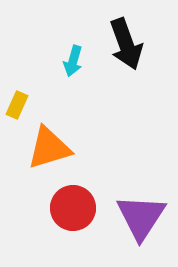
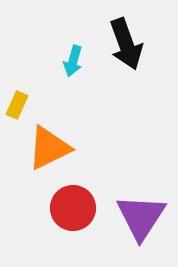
orange triangle: rotated 9 degrees counterclockwise
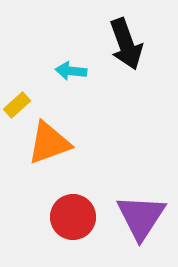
cyan arrow: moved 2 px left, 10 px down; rotated 80 degrees clockwise
yellow rectangle: rotated 24 degrees clockwise
orange triangle: moved 5 px up; rotated 6 degrees clockwise
red circle: moved 9 px down
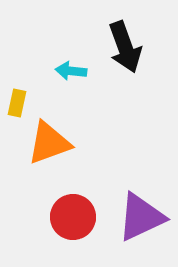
black arrow: moved 1 px left, 3 px down
yellow rectangle: moved 2 px up; rotated 36 degrees counterclockwise
purple triangle: rotated 32 degrees clockwise
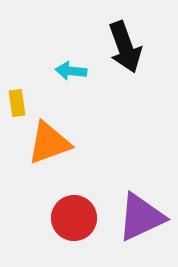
yellow rectangle: rotated 20 degrees counterclockwise
red circle: moved 1 px right, 1 px down
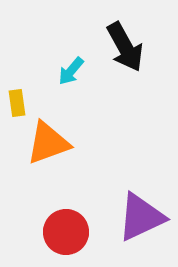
black arrow: rotated 9 degrees counterclockwise
cyan arrow: rotated 56 degrees counterclockwise
orange triangle: moved 1 px left
red circle: moved 8 px left, 14 px down
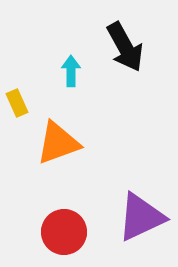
cyan arrow: rotated 140 degrees clockwise
yellow rectangle: rotated 16 degrees counterclockwise
orange triangle: moved 10 px right
red circle: moved 2 px left
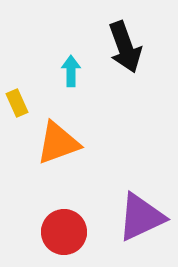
black arrow: rotated 9 degrees clockwise
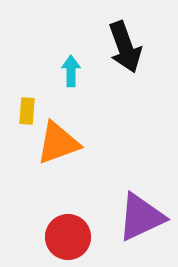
yellow rectangle: moved 10 px right, 8 px down; rotated 28 degrees clockwise
red circle: moved 4 px right, 5 px down
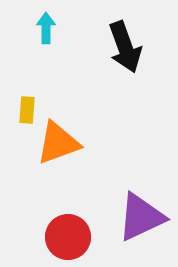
cyan arrow: moved 25 px left, 43 px up
yellow rectangle: moved 1 px up
